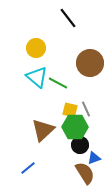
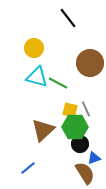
yellow circle: moved 2 px left
cyan triangle: rotated 25 degrees counterclockwise
black circle: moved 1 px up
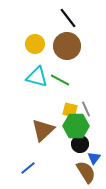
yellow circle: moved 1 px right, 4 px up
brown circle: moved 23 px left, 17 px up
green line: moved 2 px right, 3 px up
green hexagon: moved 1 px right, 1 px up
blue triangle: rotated 32 degrees counterclockwise
brown semicircle: moved 1 px right, 1 px up
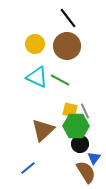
cyan triangle: rotated 10 degrees clockwise
gray line: moved 1 px left, 2 px down
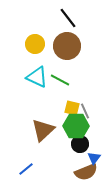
yellow square: moved 2 px right, 2 px up
blue line: moved 2 px left, 1 px down
brown semicircle: rotated 100 degrees clockwise
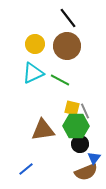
cyan triangle: moved 4 px left, 4 px up; rotated 50 degrees counterclockwise
brown triangle: rotated 35 degrees clockwise
